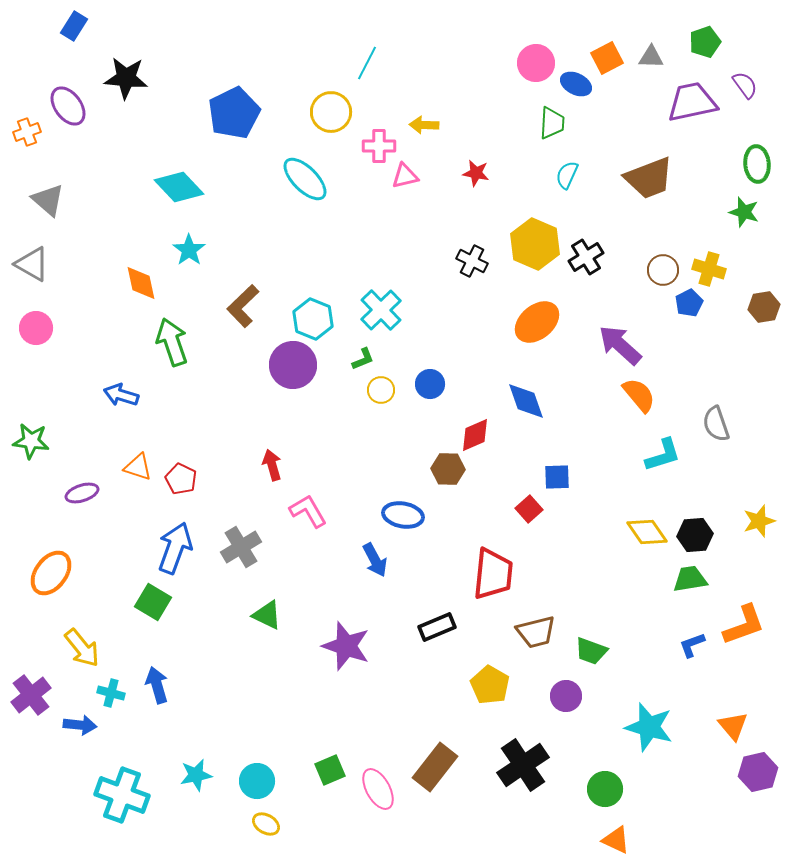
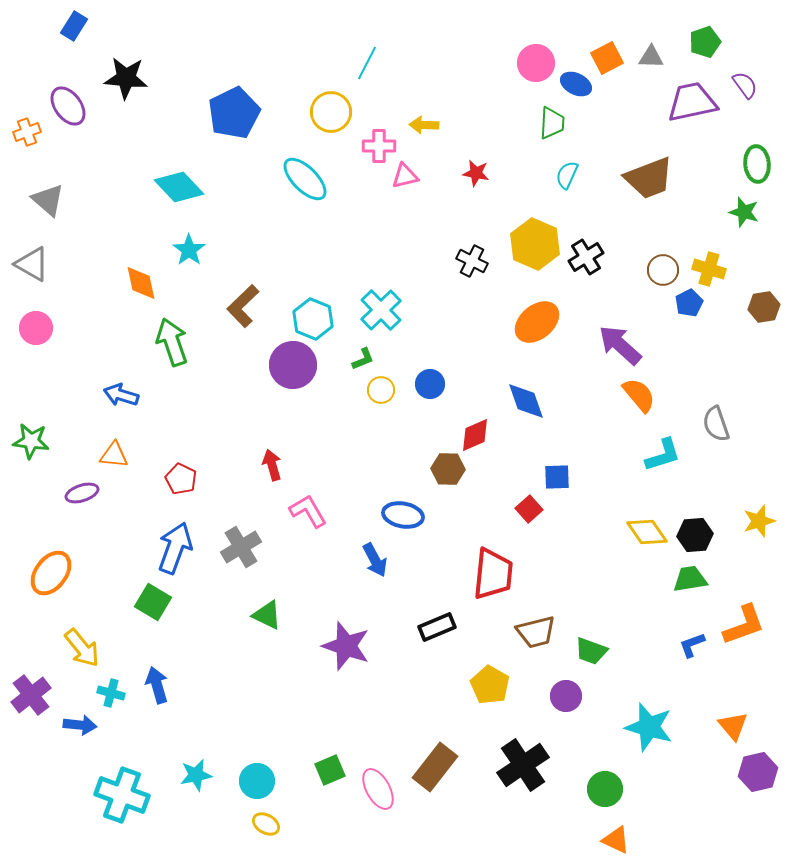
orange triangle at (138, 467): moved 24 px left, 12 px up; rotated 12 degrees counterclockwise
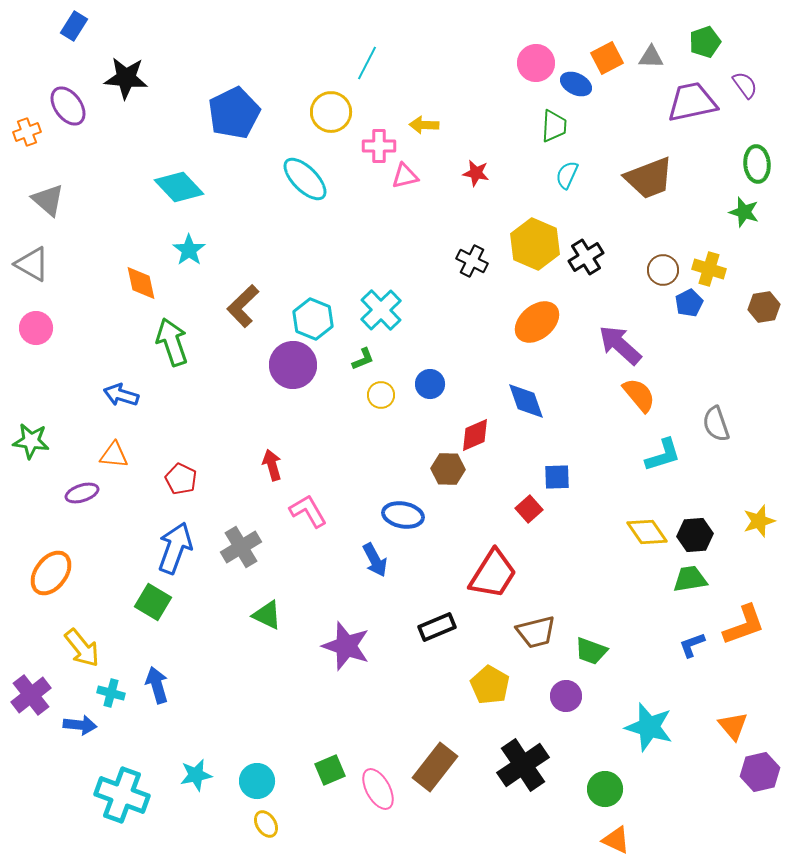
green trapezoid at (552, 123): moved 2 px right, 3 px down
yellow circle at (381, 390): moved 5 px down
red trapezoid at (493, 574): rotated 26 degrees clockwise
purple hexagon at (758, 772): moved 2 px right
yellow ellipse at (266, 824): rotated 28 degrees clockwise
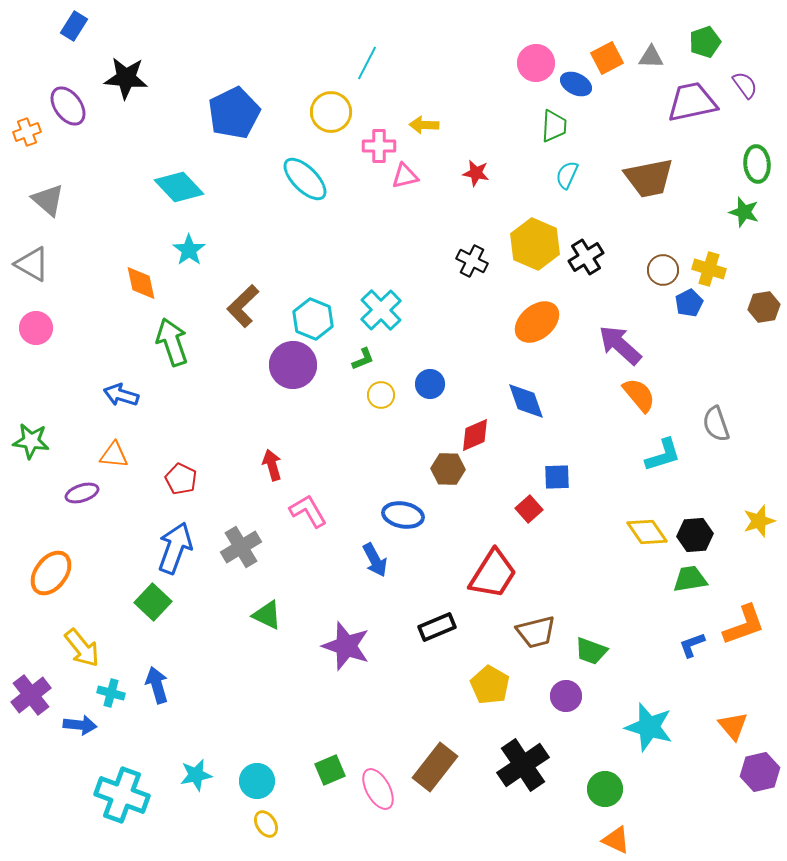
brown trapezoid at (649, 178): rotated 10 degrees clockwise
green square at (153, 602): rotated 12 degrees clockwise
